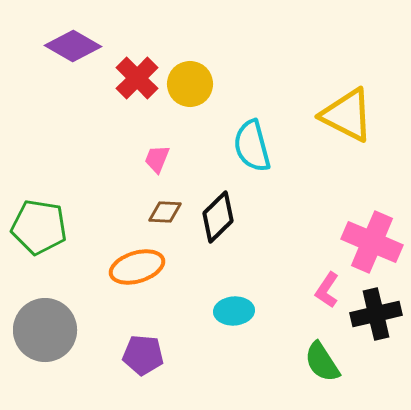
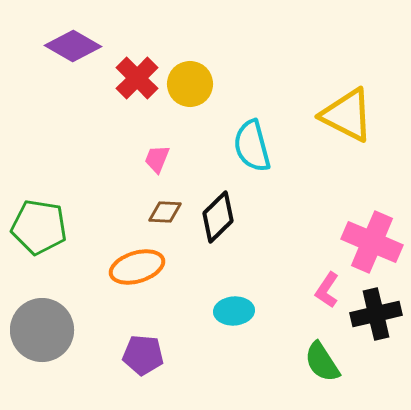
gray circle: moved 3 px left
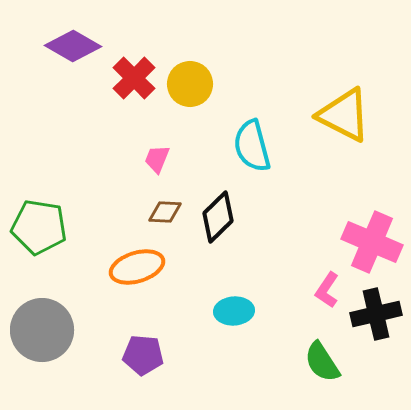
red cross: moved 3 px left
yellow triangle: moved 3 px left
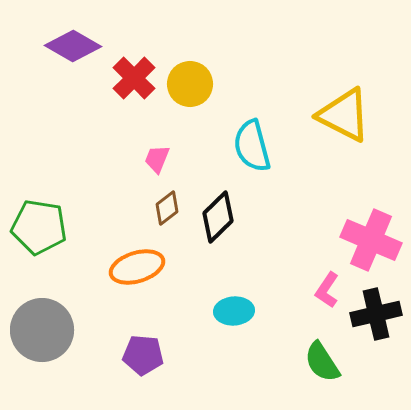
brown diamond: moved 2 px right, 4 px up; rotated 40 degrees counterclockwise
pink cross: moved 1 px left, 2 px up
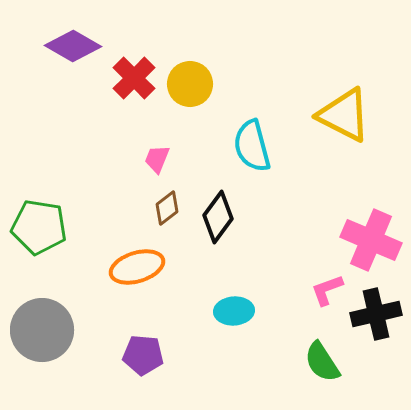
black diamond: rotated 9 degrees counterclockwise
pink L-shape: rotated 36 degrees clockwise
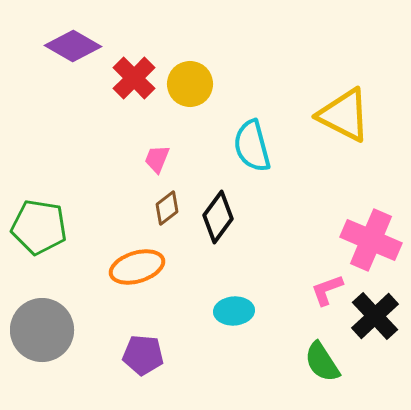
black cross: moved 1 px left, 2 px down; rotated 30 degrees counterclockwise
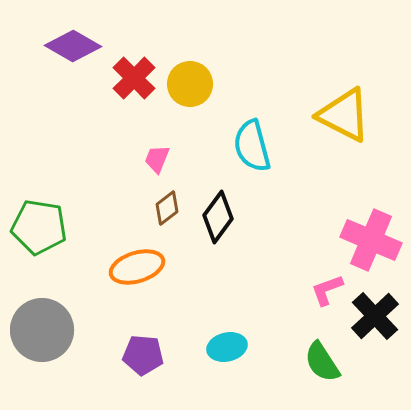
cyan ellipse: moved 7 px left, 36 px down; rotated 9 degrees counterclockwise
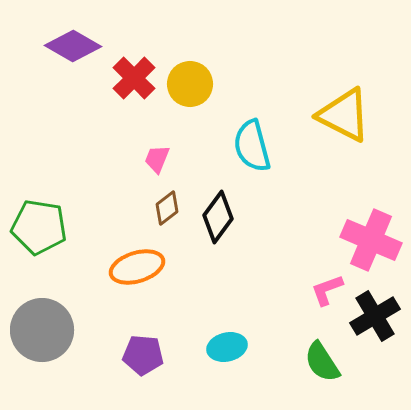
black cross: rotated 12 degrees clockwise
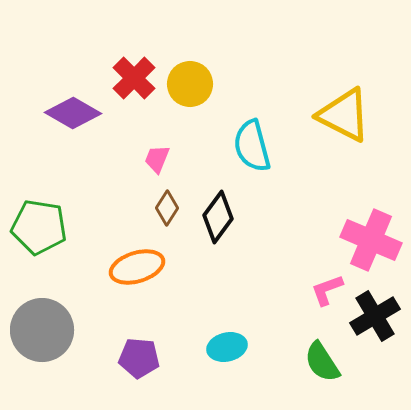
purple diamond: moved 67 px down
brown diamond: rotated 20 degrees counterclockwise
purple pentagon: moved 4 px left, 3 px down
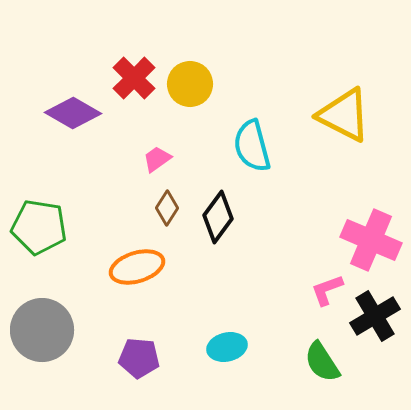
pink trapezoid: rotated 32 degrees clockwise
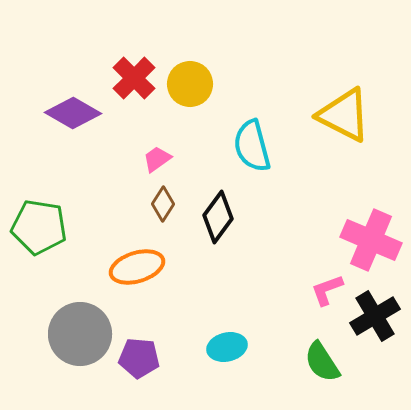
brown diamond: moved 4 px left, 4 px up
gray circle: moved 38 px right, 4 px down
